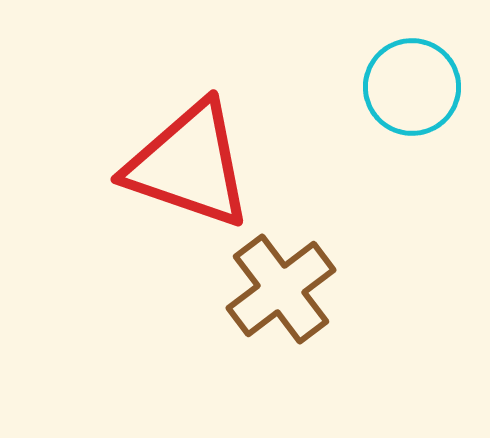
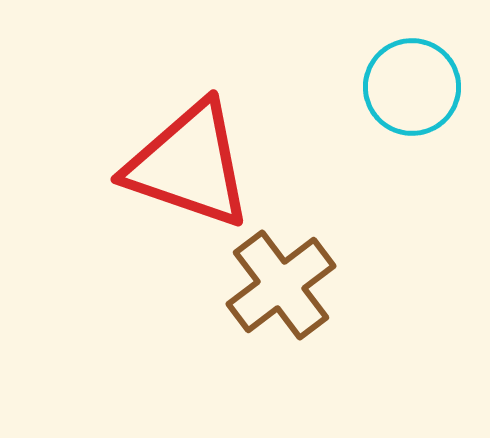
brown cross: moved 4 px up
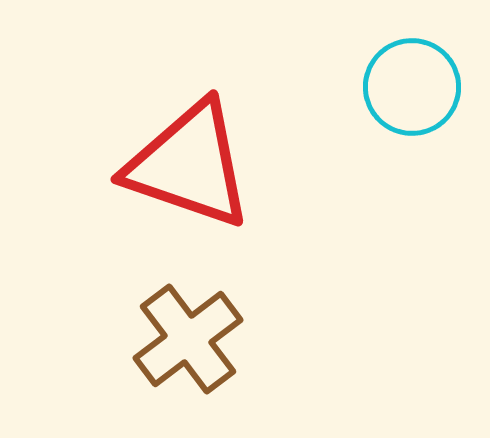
brown cross: moved 93 px left, 54 px down
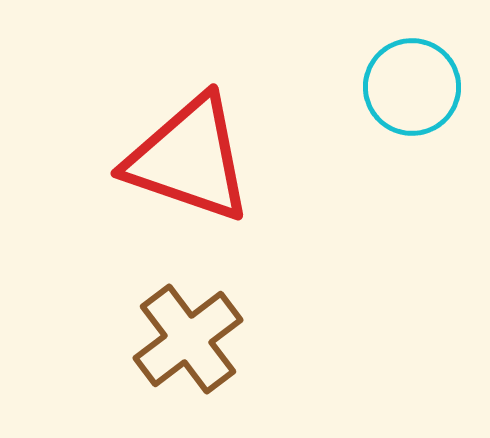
red triangle: moved 6 px up
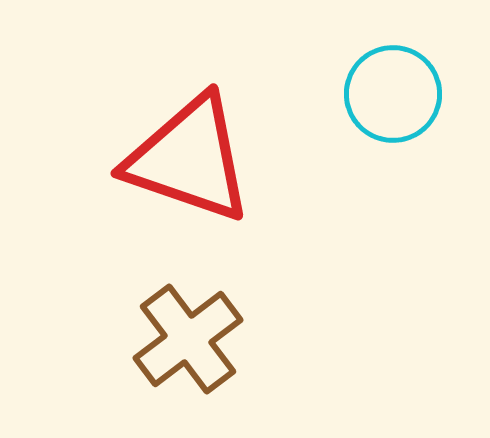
cyan circle: moved 19 px left, 7 px down
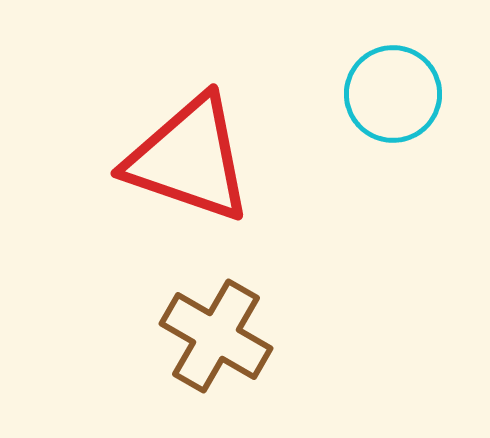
brown cross: moved 28 px right, 3 px up; rotated 23 degrees counterclockwise
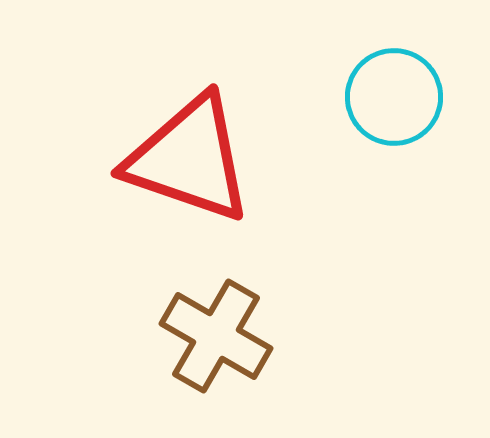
cyan circle: moved 1 px right, 3 px down
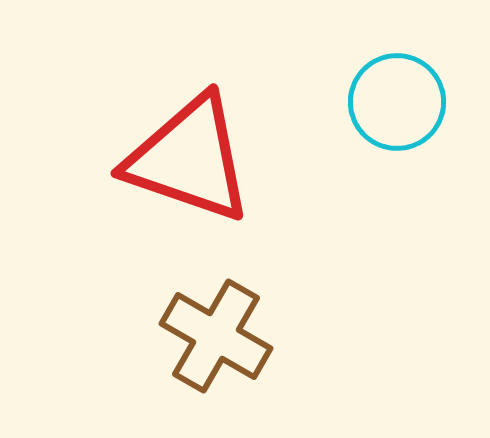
cyan circle: moved 3 px right, 5 px down
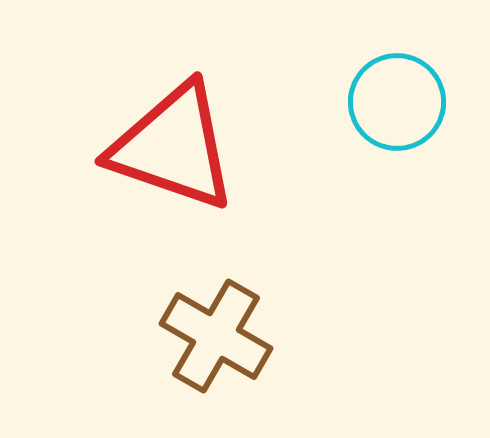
red triangle: moved 16 px left, 12 px up
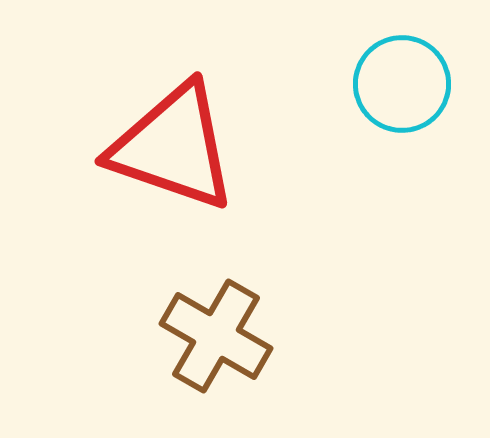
cyan circle: moved 5 px right, 18 px up
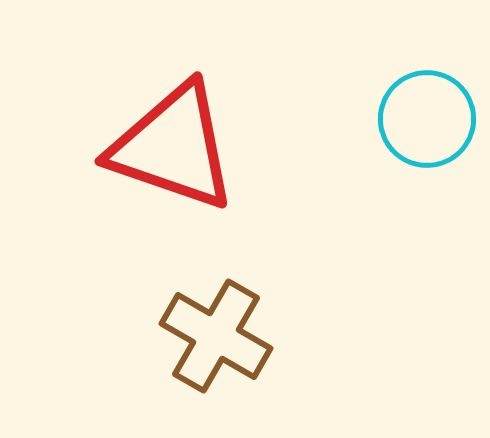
cyan circle: moved 25 px right, 35 px down
